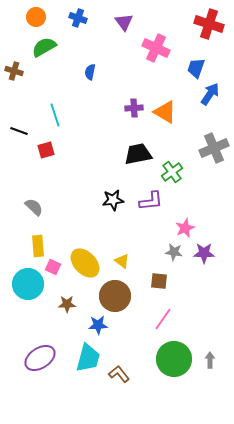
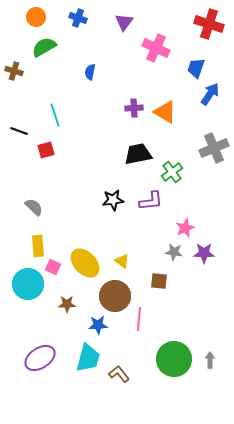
purple triangle: rotated 12 degrees clockwise
pink line: moved 24 px left; rotated 30 degrees counterclockwise
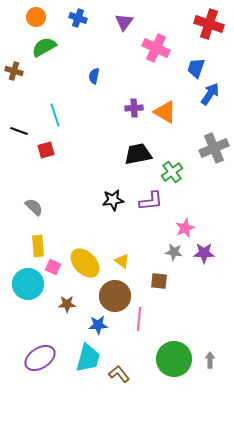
blue semicircle: moved 4 px right, 4 px down
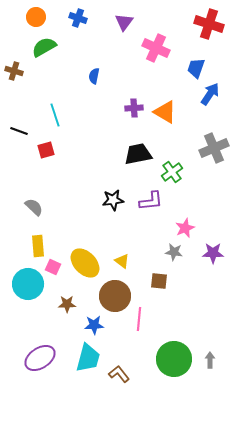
purple star: moved 9 px right
blue star: moved 4 px left
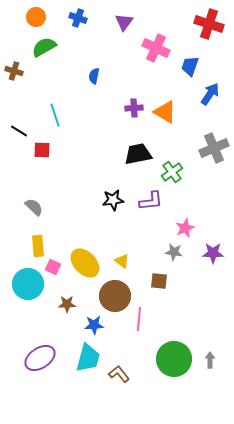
blue trapezoid: moved 6 px left, 2 px up
black line: rotated 12 degrees clockwise
red square: moved 4 px left; rotated 18 degrees clockwise
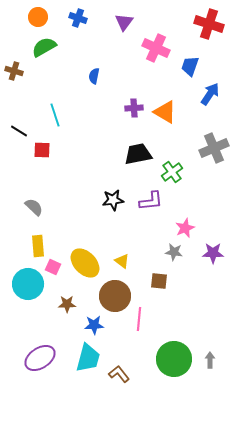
orange circle: moved 2 px right
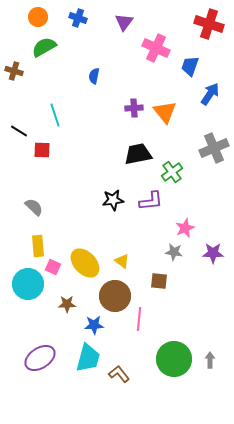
orange triangle: rotated 20 degrees clockwise
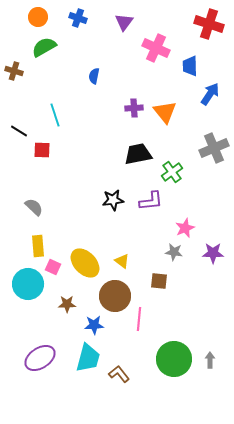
blue trapezoid: rotated 20 degrees counterclockwise
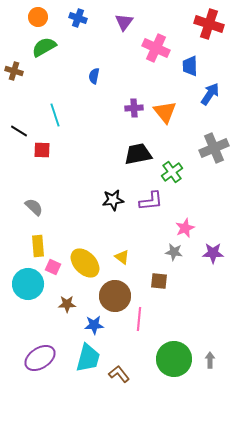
yellow triangle: moved 4 px up
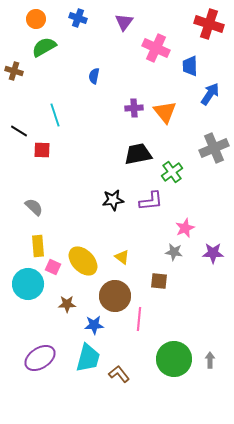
orange circle: moved 2 px left, 2 px down
yellow ellipse: moved 2 px left, 2 px up
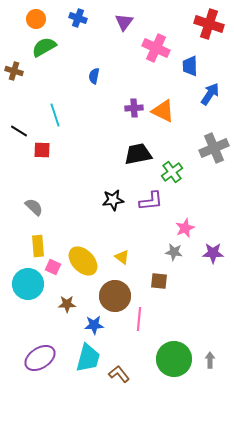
orange triangle: moved 2 px left, 1 px up; rotated 25 degrees counterclockwise
